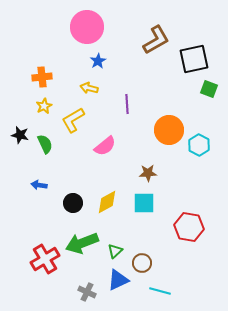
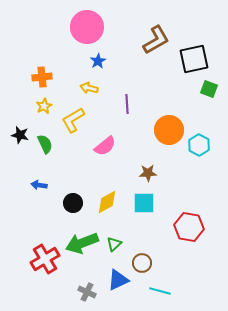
green triangle: moved 1 px left, 7 px up
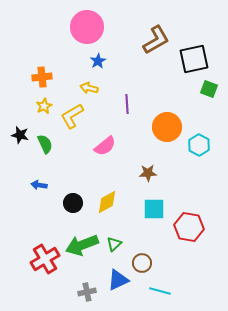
yellow L-shape: moved 1 px left, 4 px up
orange circle: moved 2 px left, 3 px up
cyan square: moved 10 px right, 6 px down
green arrow: moved 2 px down
gray cross: rotated 36 degrees counterclockwise
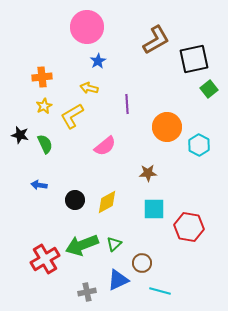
green square: rotated 30 degrees clockwise
black circle: moved 2 px right, 3 px up
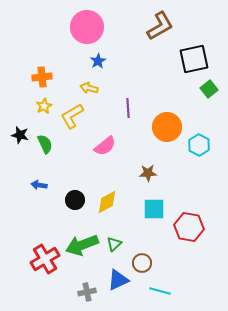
brown L-shape: moved 4 px right, 14 px up
purple line: moved 1 px right, 4 px down
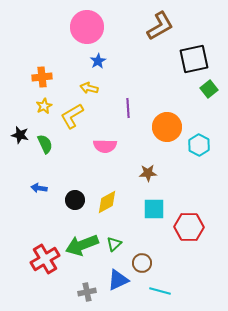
pink semicircle: rotated 40 degrees clockwise
blue arrow: moved 3 px down
red hexagon: rotated 8 degrees counterclockwise
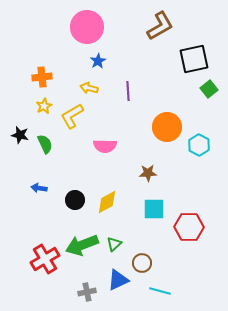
purple line: moved 17 px up
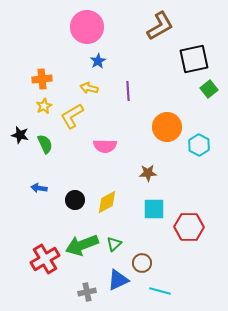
orange cross: moved 2 px down
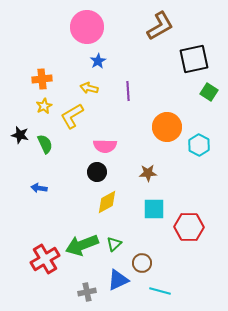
green square: moved 3 px down; rotated 18 degrees counterclockwise
black circle: moved 22 px right, 28 px up
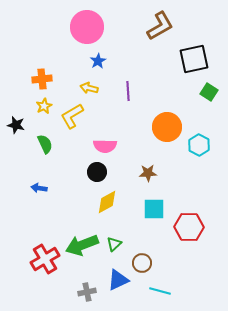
black star: moved 4 px left, 10 px up
